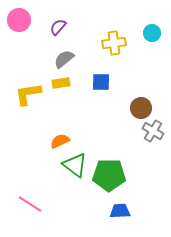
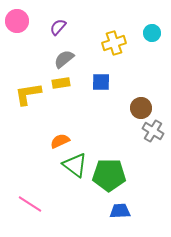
pink circle: moved 2 px left, 1 px down
yellow cross: rotated 10 degrees counterclockwise
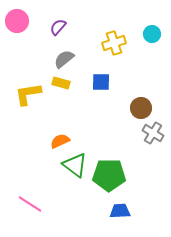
cyan circle: moved 1 px down
yellow rectangle: rotated 24 degrees clockwise
gray cross: moved 2 px down
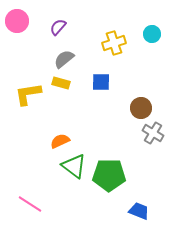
green triangle: moved 1 px left, 1 px down
blue trapezoid: moved 19 px right; rotated 25 degrees clockwise
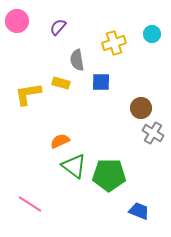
gray semicircle: moved 13 px right, 1 px down; rotated 60 degrees counterclockwise
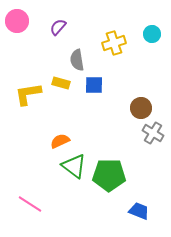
blue square: moved 7 px left, 3 px down
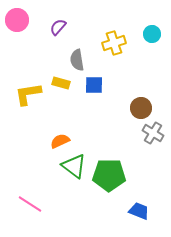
pink circle: moved 1 px up
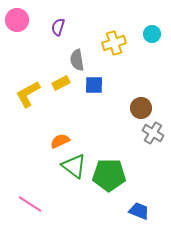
purple semicircle: rotated 24 degrees counterclockwise
yellow rectangle: rotated 42 degrees counterclockwise
yellow L-shape: rotated 20 degrees counterclockwise
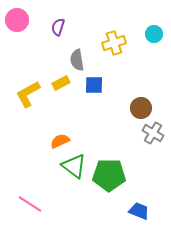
cyan circle: moved 2 px right
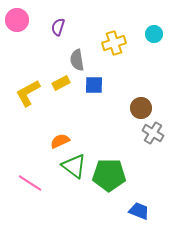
yellow L-shape: moved 1 px up
pink line: moved 21 px up
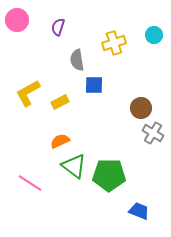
cyan circle: moved 1 px down
yellow rectangle: moved 1 px left, 19 px down
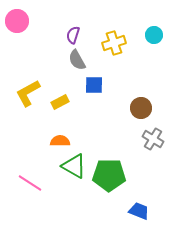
pink circle: moved 1 px down
purple semicircle: moved 15 px right, 8 px down
gray semicircle: rotated 20 degrees counterclockwise
gray cross: moved 6 px down
orange semicircle: rotated 24 degrees clockwise
green triangle: rotated 8 degrees counterclockwise
